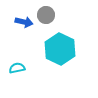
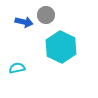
cyan hexagon: moved 1 px right, 2 px up
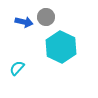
gray circle: moved 2 px down
cyan semicircle: rotated 35 degrees counterclockwise
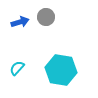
blue arrow: moved 4 px left; rotated 30 degrees counterclockwise
cyan hexagon: moved 23 px down; rotated 16 degrees counterclockwise
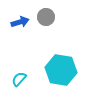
cyan semicircle: moved 2 px right, 11 px down
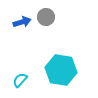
blue arrow: moved 2 px right
cyan semicircle: moved 1 px right, 1 px down
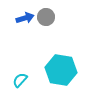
blue arrow: moved 3 px right, 4 px up
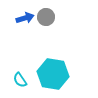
cyan hexagon: moved 8 px left, 4 px down
cyan semicircle: rotated 77 degrees counterclockwise
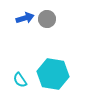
gray circle: moved 1 px right, 2 px down
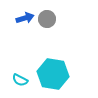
cyan semicircle: rotated 28 degrees counterclockwise
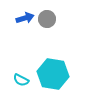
cyan semicircle: moved 1 px right
